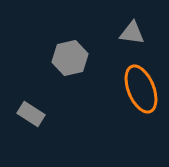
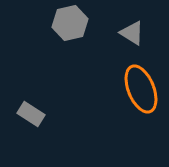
gray triangle: rotated 24 degrees clockwise
gray hexagon: moved 35 px up
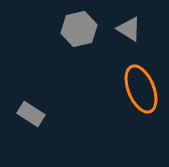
gray hexagon: moved 9 px right, 6 px down
gray triangle: moved 3 px left, 4 px up
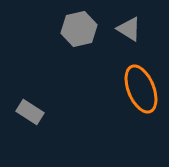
gray rectangle: moved 1 px left, 2 px up
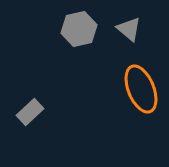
gray triangle: rotated 8 degrees clockwise
gray rectangle: rotated 76 degrees counterclockwise
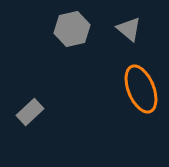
gray hexagon: moved 7 px left
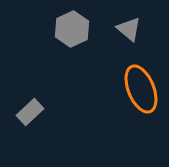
gray hexagon: rotated 12 degrees counterclockwise
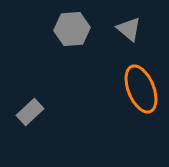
gray hexagon: rotated 20 degrees clockwise
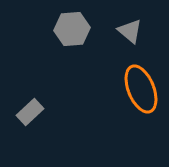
gray triangle: moved 1 px right, 2 px down
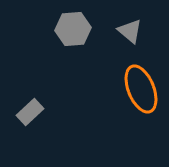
gray hexagon: moved 1 px right
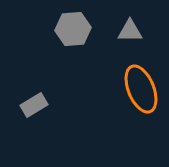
gray triangle: rotated 40 degrees counterclockwise
gray rectangle: moved 4 px right, 7 px up; rotated 12 degrees clockwise
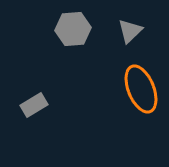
gray triangle: rotated 44 degrees counterclockwise
